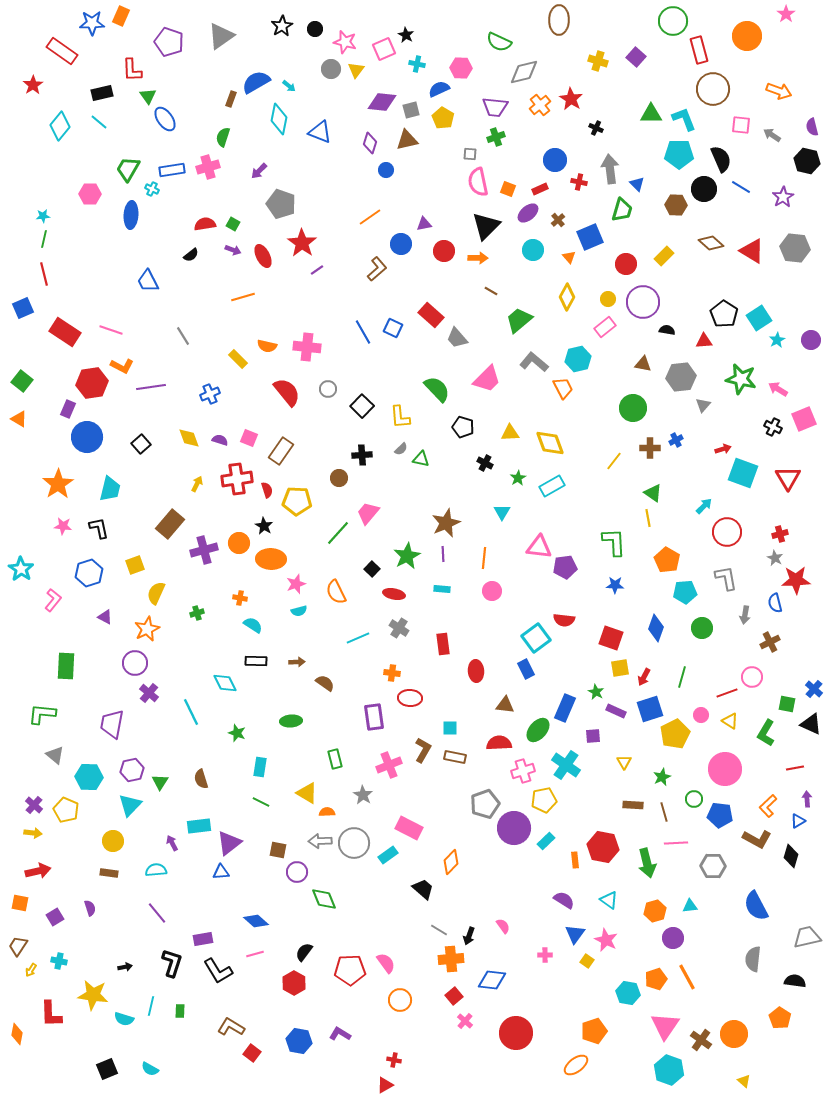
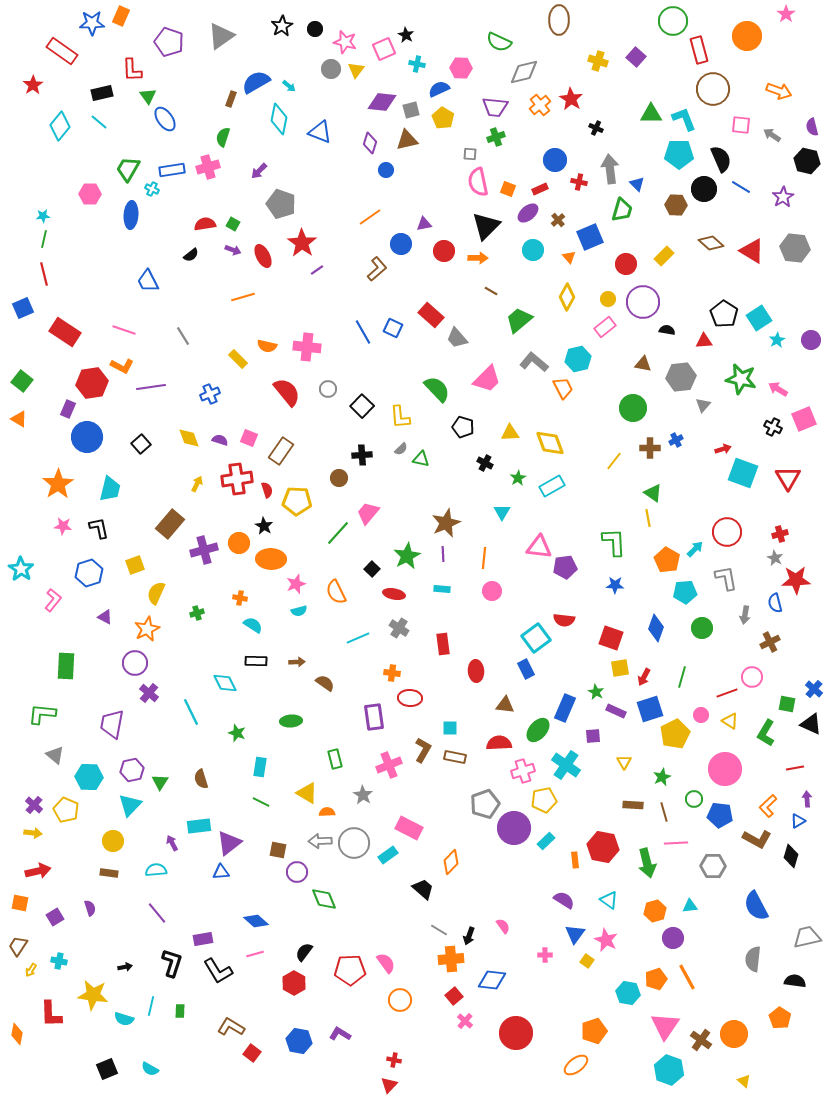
pink line at (111, 330): moved 13 px right
cyan arrow at (704, 506): moved 9 px left, 43 px down
red triangle at (385, 1085): moved 4 px right; rotated 18 degrees counterclockwise
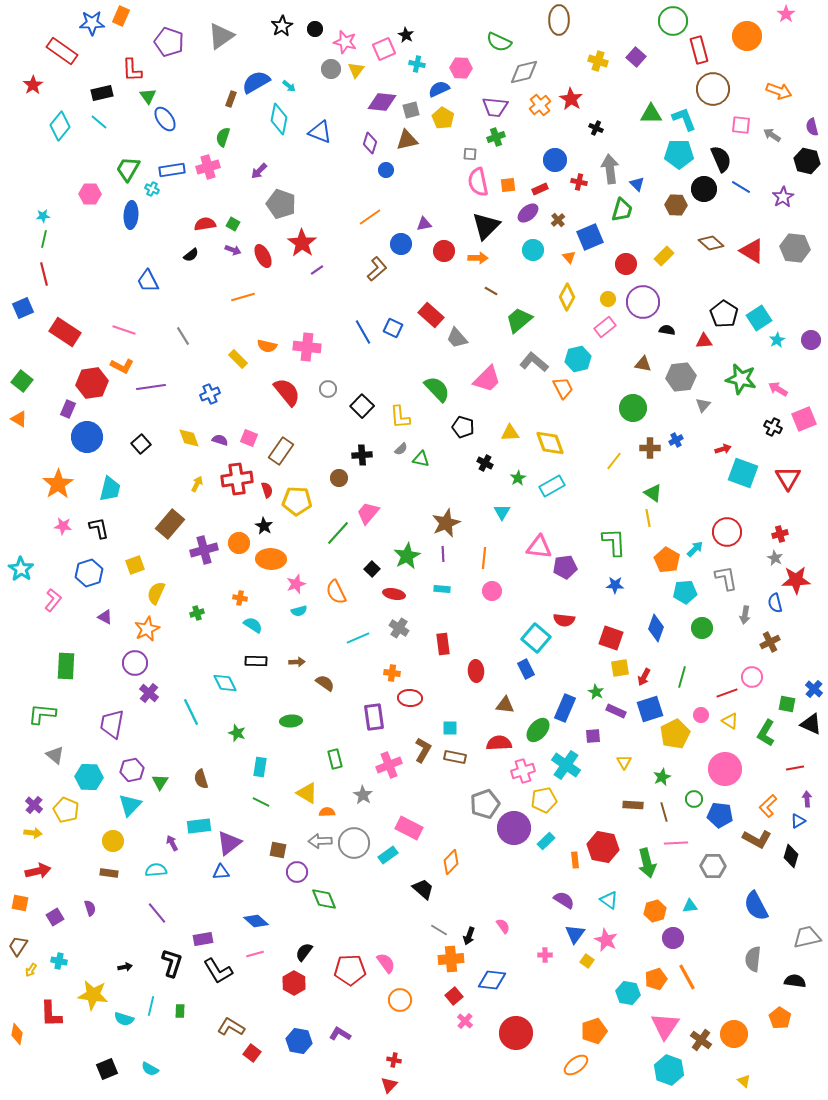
orange square at (508, 189): moved 4 px up; rotated 28 degrees counterclockwise
cyan square at (536, 638): rotated 12 degrees counterclockwise
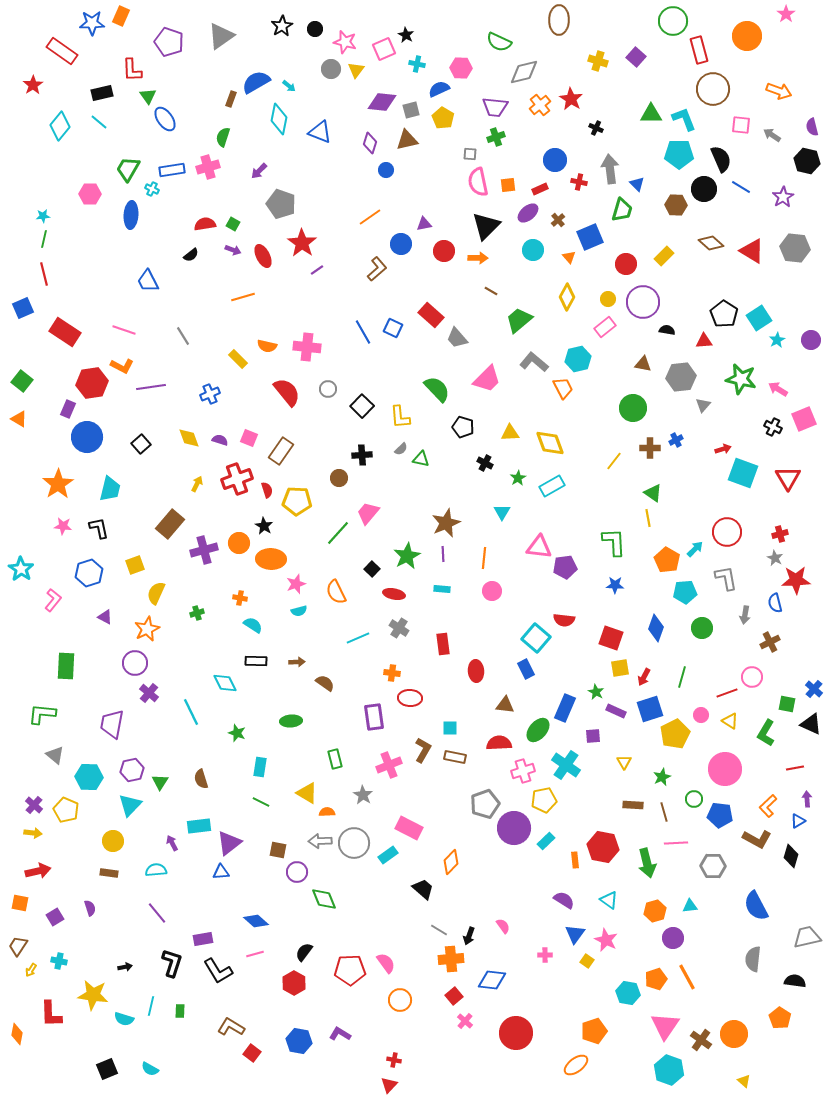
red cross at (237, 479): rotated 12 degrees counterclockwise
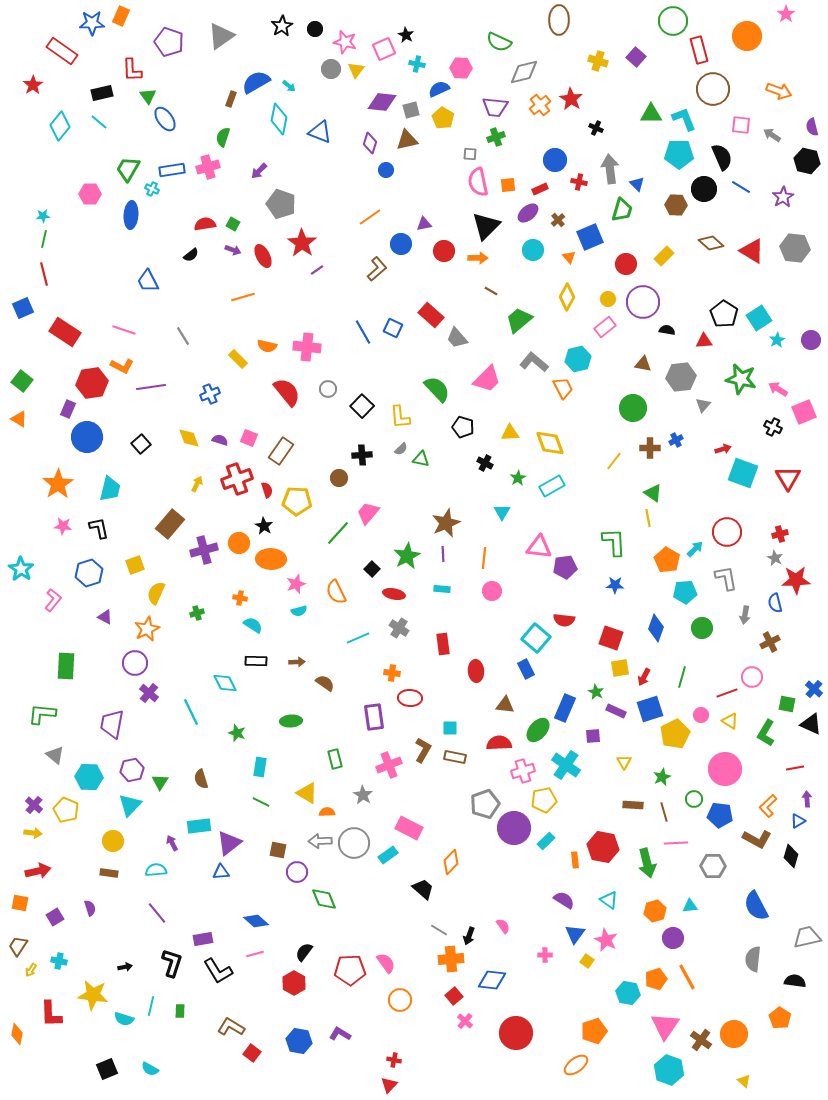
black semicircle at (721, 159): moved 1 px right, 2 px up
pink square at (804, 419): moved 7 px up
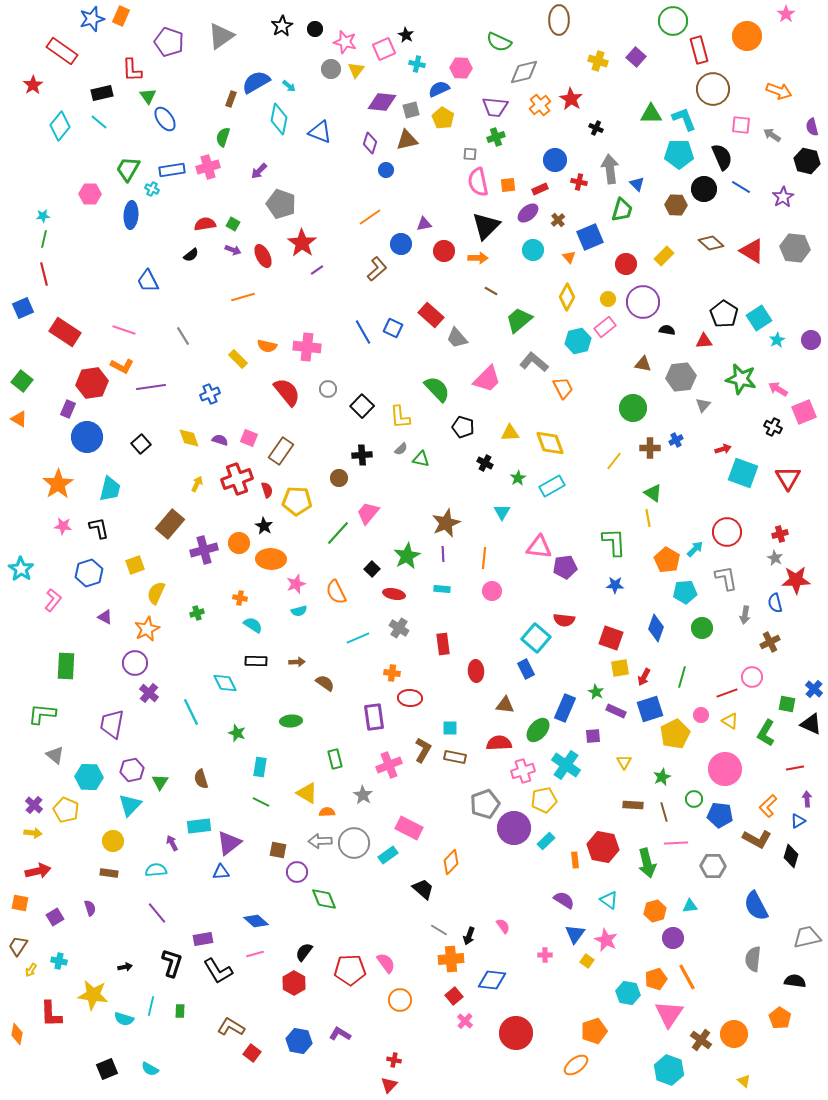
blue star at (92, 23): moved 4 px up; rotated 15 degrees counterclockwise
cyan hexagon at (578, 359): moved 18 px up
pink triangle at (665, 1026): moved 4 px right, 12 px up
